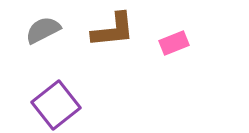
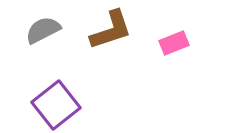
brown L-shape: moved 2 px left; rotated 12 degrees counterclockwise
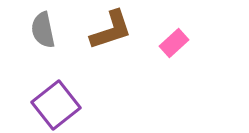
gray semicircle: rotated 75 degrees counterclockwise
pink rectangle: rotated 20 degrees counterclockwise
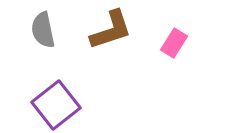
pink rectangle: rotated 16 degrees counterclockwise
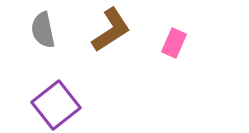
brown L-shape: rotated 15 degrees counterclockwise
pink rectangle: rotated 8 degrees counterclockwise
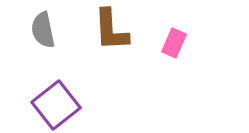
brown L-shape: rotated 120 degrees clockwise
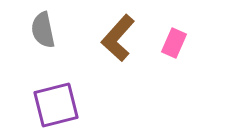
brown L-shape: moved 7 px right, 8 px down; rotated 45 degrees clockwise
purple square: rotated 24 degrees clockwise
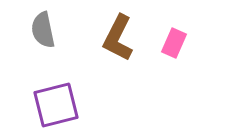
brown L-shape: rotated 15 degrees counterclockwise
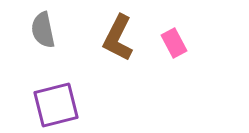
pink rectangle: rotated 52 degrees counterclockwise
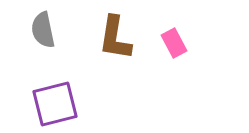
brown L-shape: moved 3 px left; rotated 18 degrees counterclockwise
purple square: moved 1 px left, 1 px up
